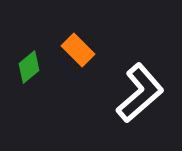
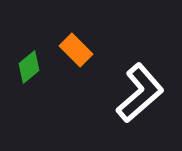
orange rectangle: moved 2 px left
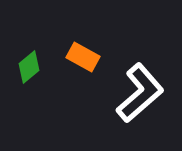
orange rectangle: moved 7 px right, 7 px down; rotated 16 degrees counterclockwise
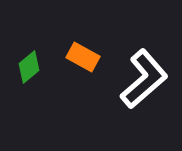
white L-shape: moved 4 px right, 14 px up
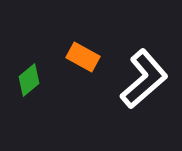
green diamond: moved 13 px down
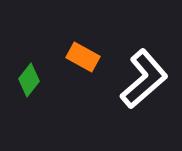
green diamond: rotated 12 degrees counterclockwise
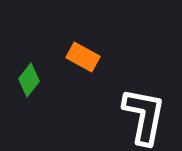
white L-shape: moved 37 px down; rotated 38 degrees counterclockwise
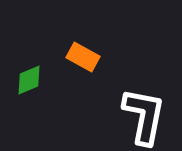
green diamond: rotated 28 degrees clockwise
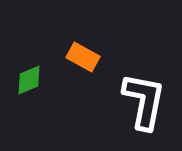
white L-shape: moved 15 px up
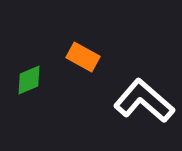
white L-shape: rotated 60 degrees counterclockwise
